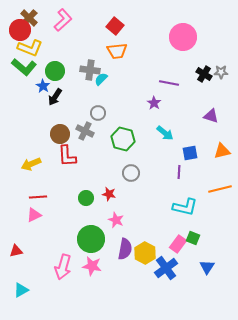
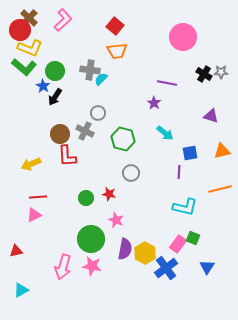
purple line at (169, 83): moved 2 px left
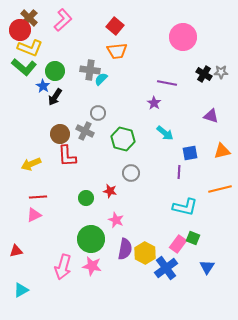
red star at (109, 194): moved 1 px right, 3 px up
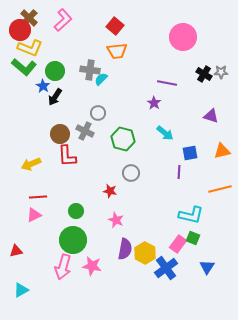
green circle at (86, 198): moved 10 px left, 13 px down
cyan L-shape at (185, 207): moved 6 px right, 8 px down
green circle at (91, 239): moved 18 px left, 1 px down
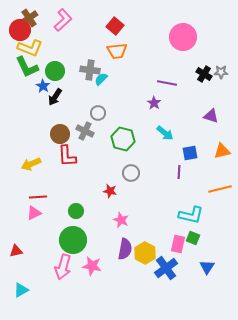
brown cross at (29, 18): rotated 12 degrees clockwise
green L-shape at (24, 67): moved 3 px right; rotated 25 degrees clockwise
pink triangle at (34, 215): moved 2 px up
pink star at (116, 220): moved 5 px right
pink rectangle at (178, 244): rotated 24 degrees counterclockwise
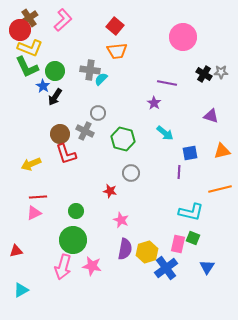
red L-shape at (67, 156): moved 1 px left, 2 px up; rotated 15 degrees counterclockwise
cyan L-shape at (191, 215): moved 3 px up
yellow hexagon at (145, 253): moved 2 px right, 1 px up; rotated 15 degrees clockwise
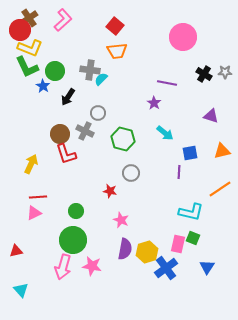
gray star at (221, 72): moved 4 px right
black arrow at (55, 97): moved 13 px right
yellow arrow at (31, 164): rotated 138 degrees clockwise
orange line at (220, 189): rotated 20 degrees counterclockwise
cyan triangle at (21, 290): rotated 42 degrees counterclockwise
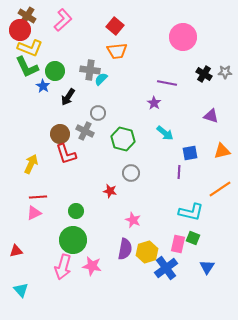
brown cross at (29, 18): moved 2 px left, 2 px up; rotated 24 degrees counterclockwise
pink star at (121, 220): moved 12 px right
